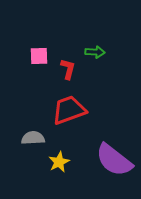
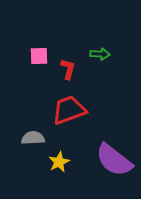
green arrow: moved 5 px right, 2 px down
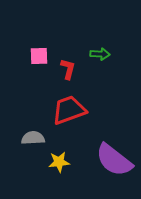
yellow star: rotated 20 degrees clockwise
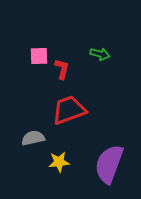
green arrow: rotated 12 degrees clockwise
red L-shape: moved 6 px left
gray semicircle: rotated 10 degrees counterclockwise
purple semicircle: moved 5 px left, 4 px down; rotated 72 degrees clockwise
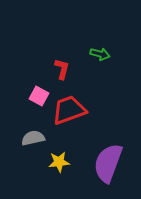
pink square: moved 40 px down; rotated 30 degrees clockwise
purple semicircle: moved 1 px left, 1 px up
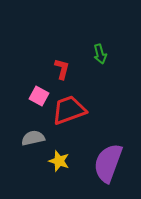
green arrow: rotated 60 degrees clockwise
yellow star: moved 1 px up; rotated 25 degrees clockwise
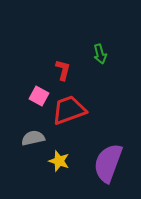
red L-shape: moved 1 px right, 1 px down
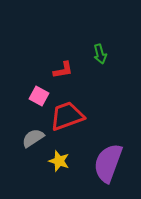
red L-shape: rotated 65 degrees clockwise
red trapezoid: moved 2 px left, 6 px down
gray semicircle: rotated 20 degrees counterclockwise
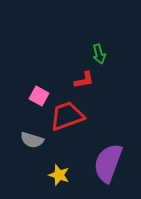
green arrow: moved 1 px left
red L-shape: moved 21 px right, 10 px down
gray semicircle: moved 1 px left, 2 px down; rotated 130 degrees counterclockwise
yellow star: moved 14 px down
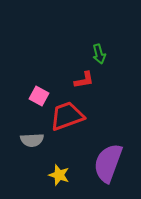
gray semicircle: rotated 20 degrees counterclockwise
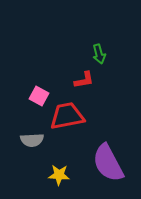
red trapezoid: rotated 9 degrees clockwise
purple semicircle: rotated 48 degrees counterclockwise
yellow star: rotated 15 degrees counterclockwise
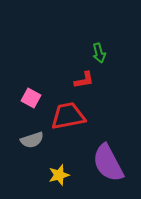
green arrow: moved 1 px up
pink square: moved 8 px left, 2 px down
red trapezoid: moved 1 px right
gray semicircle: rotated 15 degrees counterclockwise
yellow star: rotated 20 degrees counterclockwise
